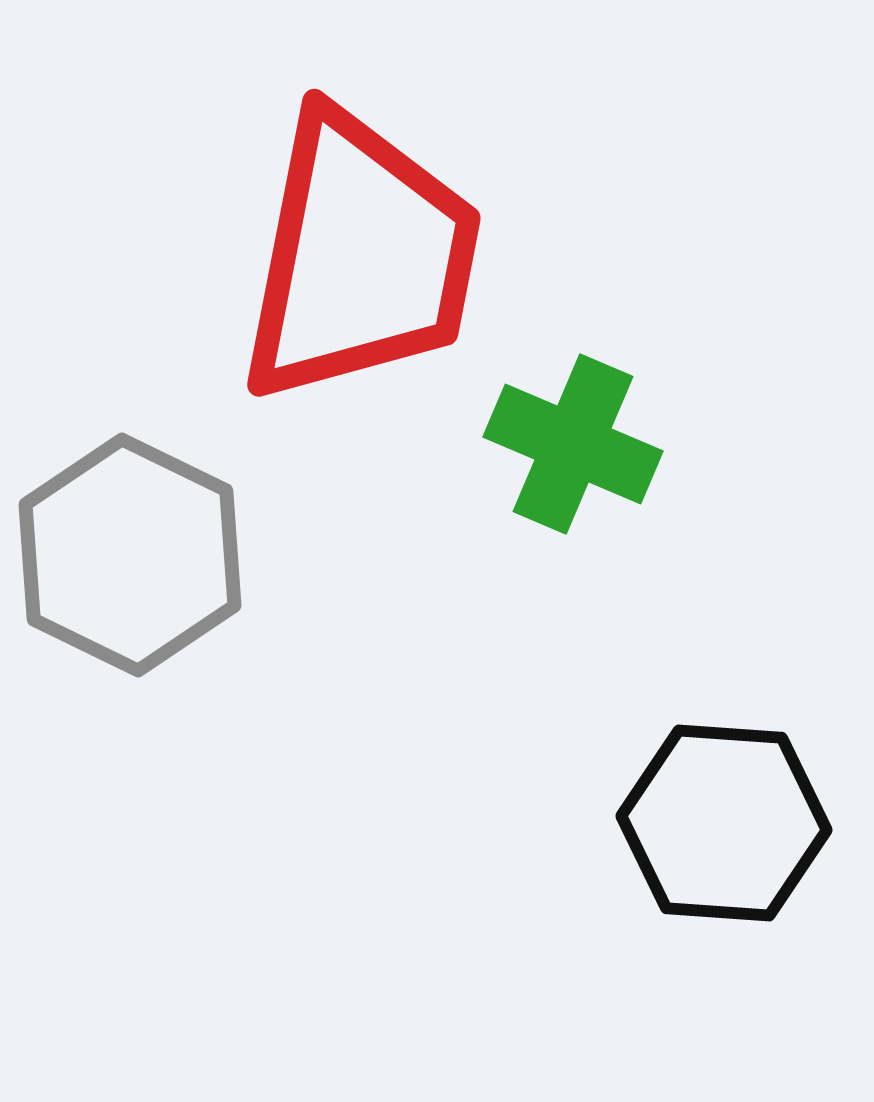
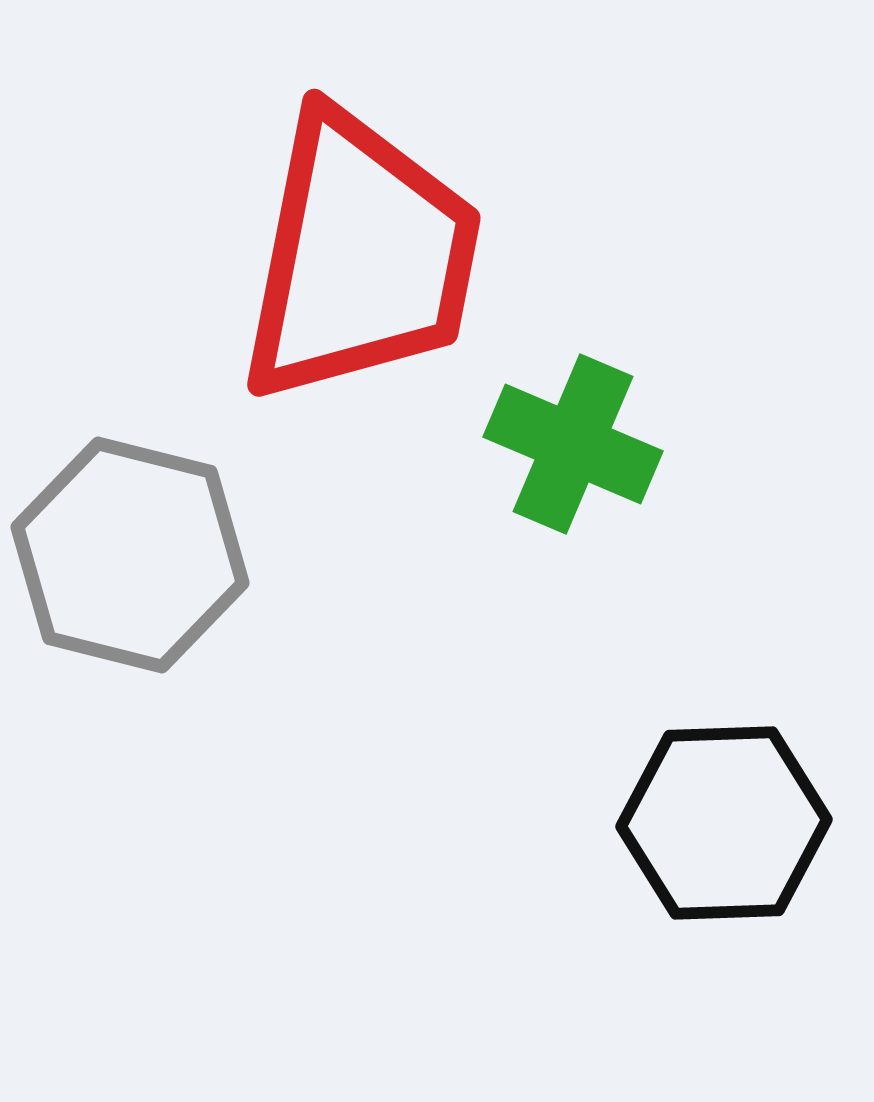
gray hexagon: rotated 12 degrees counterclockwise
black hexagon: rotated 6 degrees counterclockwise
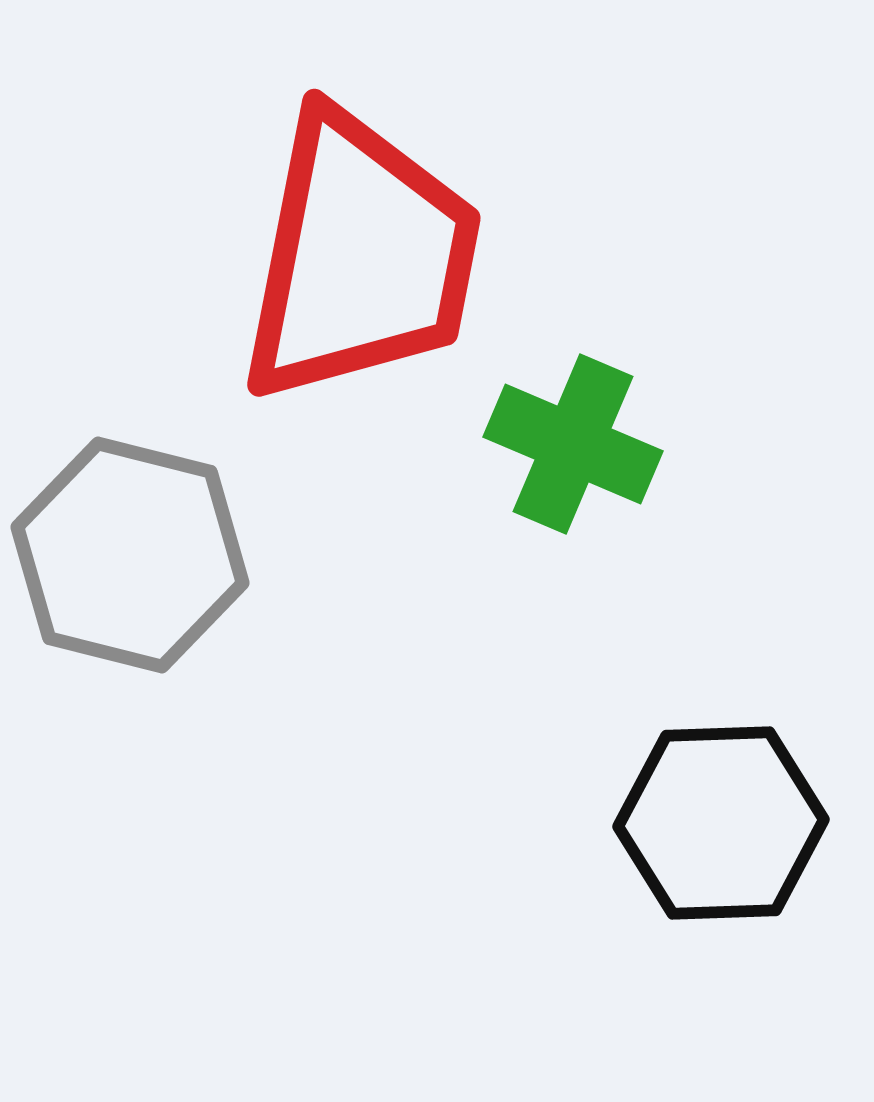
black hexagon: moved 3 px left
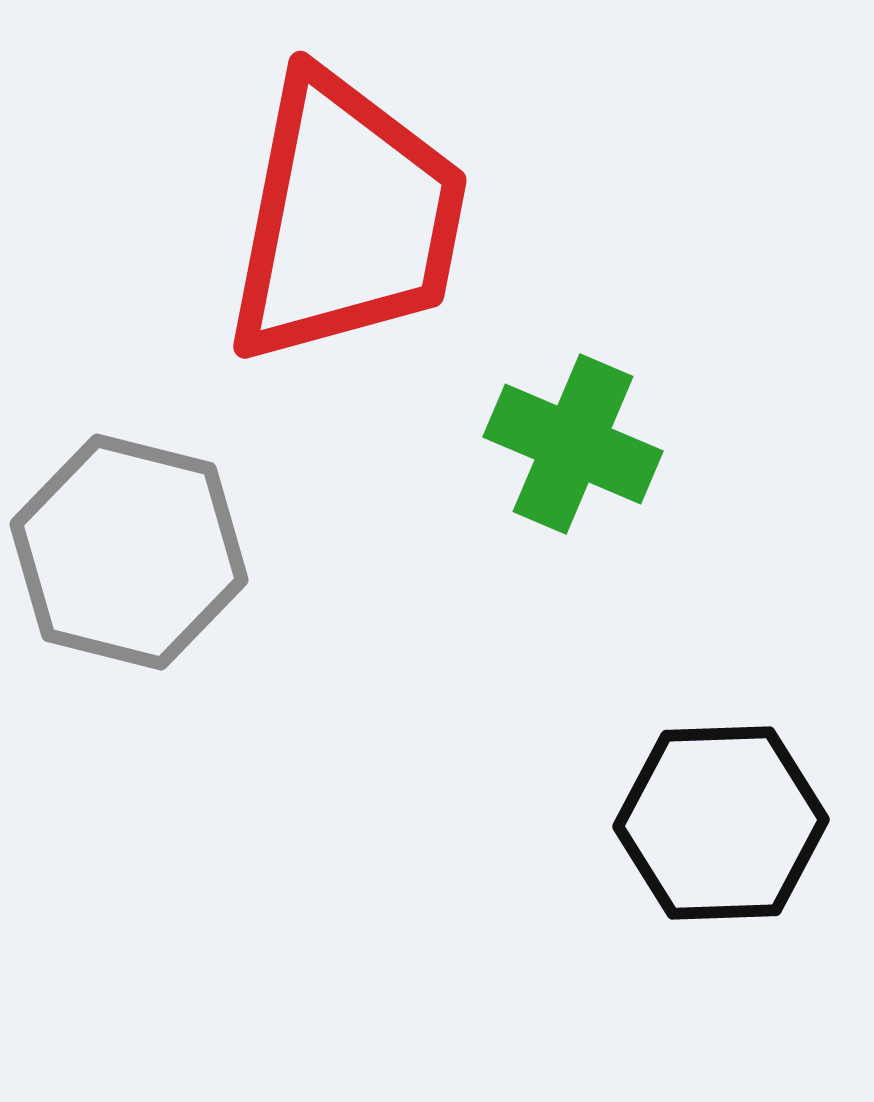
red trapezoid: moved 14 px left, 38 px up
gray hexagon: moved 1 px left, 3 px up
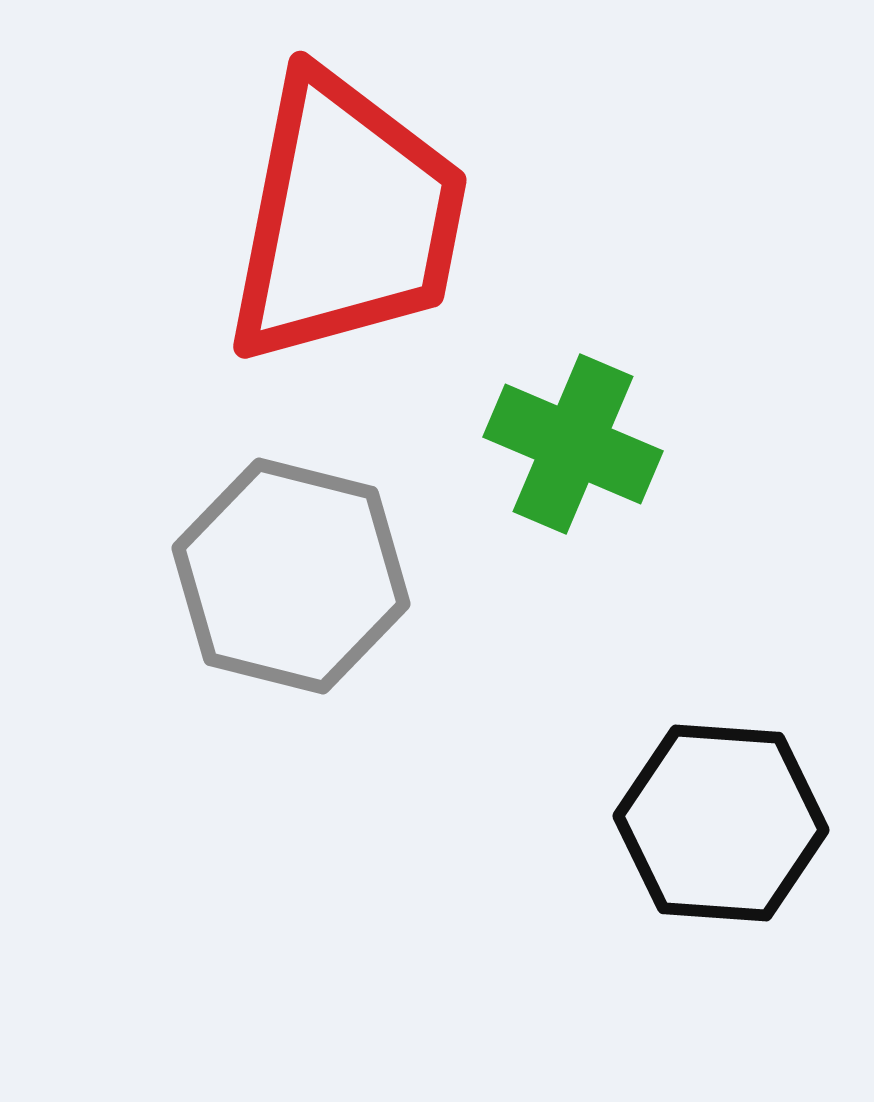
gray hexagon: moved 162 px right, 24 px down
black hexagon: rotated 6 degrees clockwise
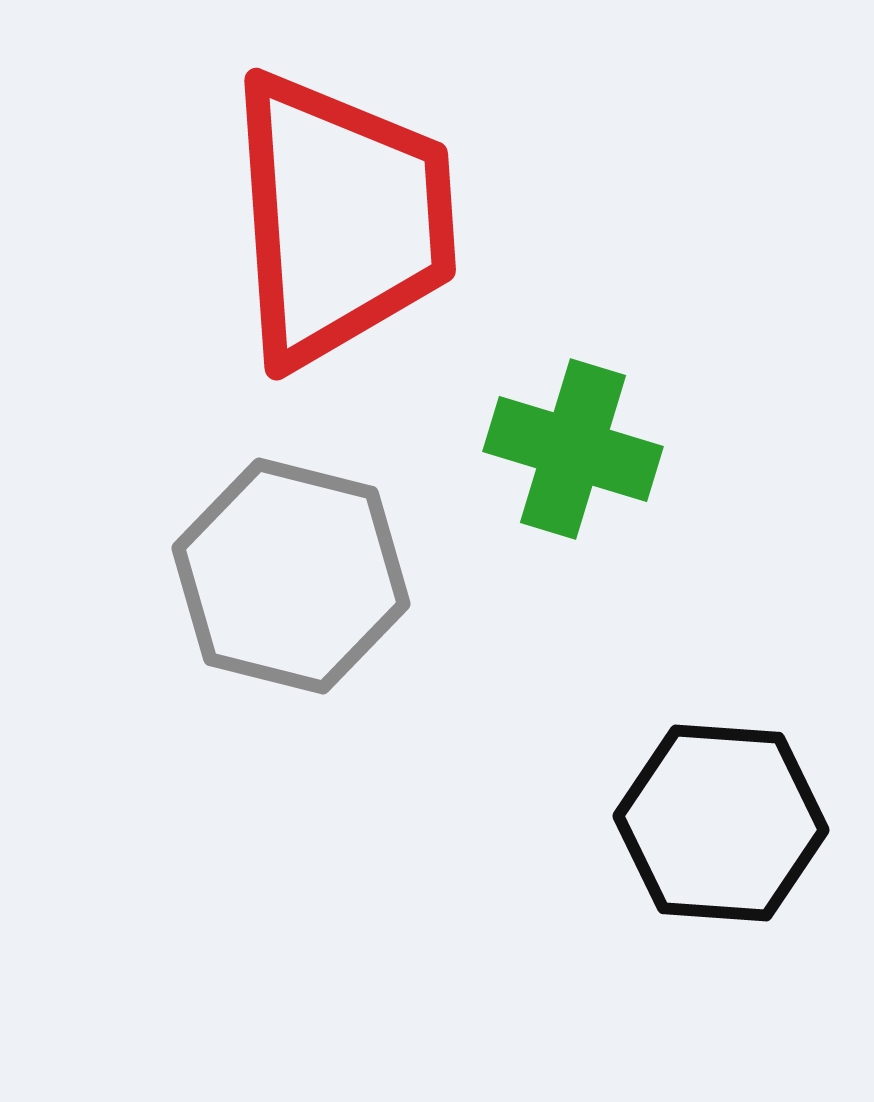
red trapezoid: moved 5 px left; rotated 15 degrees counterclockwise
green cross: moved 5 px down; rotated 6 degrees counterclockwise
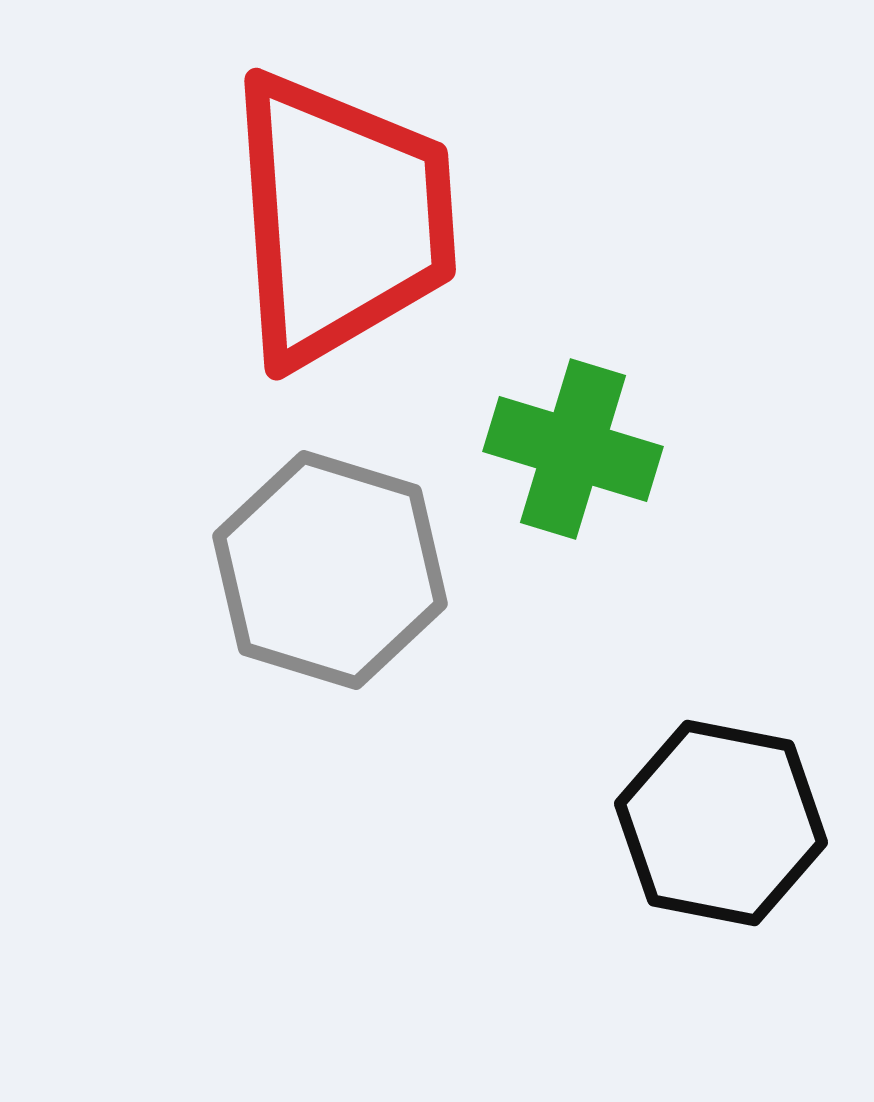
gray hexagon: moved 39 px right, 6 px up; rotated 3 degrees clockwise
black hexagon: rotated 7 degrees clockwise
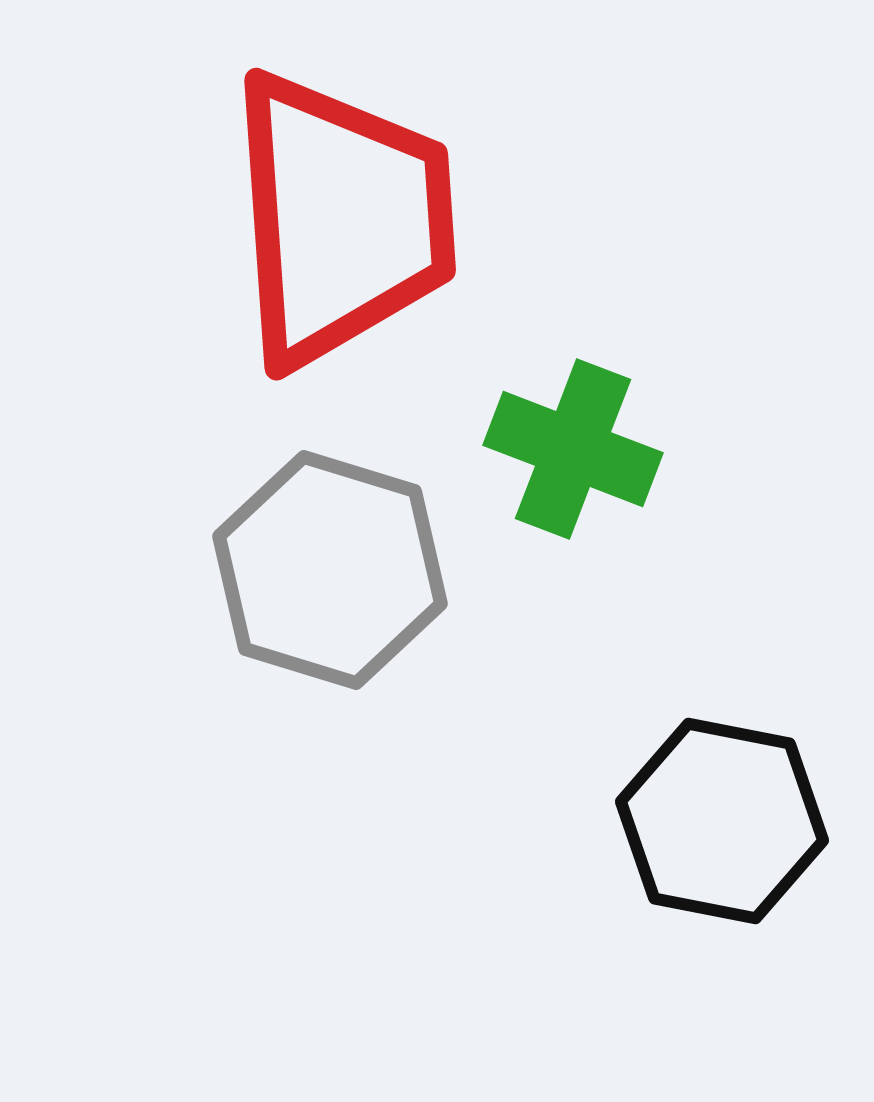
green cross: rotated 4 degrees clockwise
black hexagon: moved 1 px right, 2 px up
